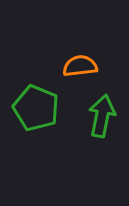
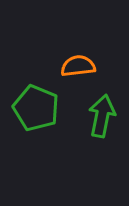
orange semicircle: moved 2 px left
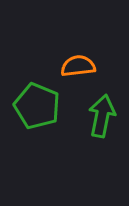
green pentagon: moved 1 px right, 2 px up
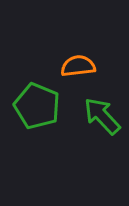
green arrow: rotated 54 degrees counterclockwise
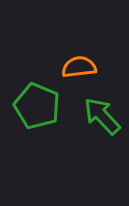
orange semicircle: moved 1 px right, 1 px down
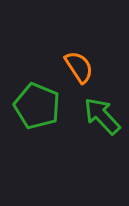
orange semicircle: rotated 64 degrees clockwise
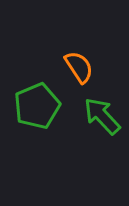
green pentagon: rotated 27 degrees clockwise
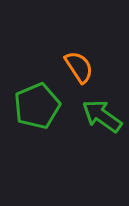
green arrow: rotated 12 degrees counterclockwise
